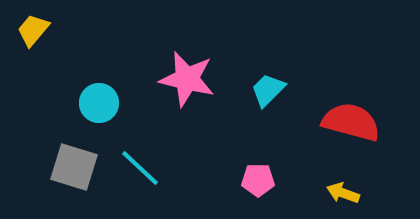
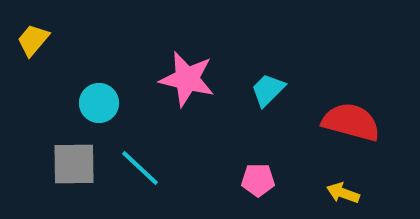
yellow trapezoid: moved 10 px down
gray square: moved 3 px up; rotated 18 degrees counterclockwise
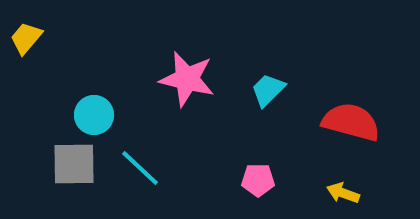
yellow trapezoid: moved 7 px left, 2 px up
cyan circle: moved 5 px left, 12 px down
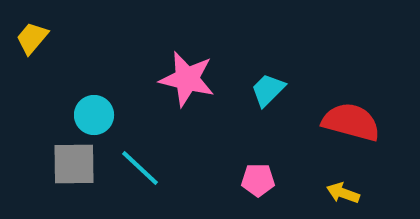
yellow trapezoid: moved 6 px right
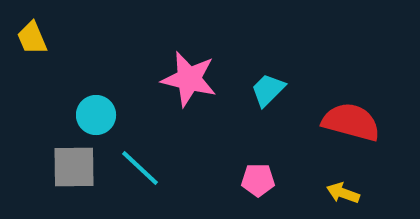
yellow trapezoid: rotated 63 degrees counterclockwise
pink star: moved 2 px right
cyan circle: moved 2 px right
gray square: moved 3 px down
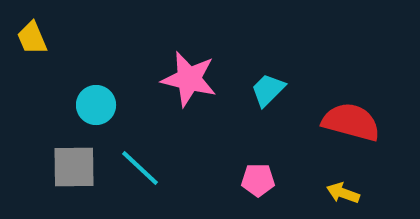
cyan circle: moved 10 px up
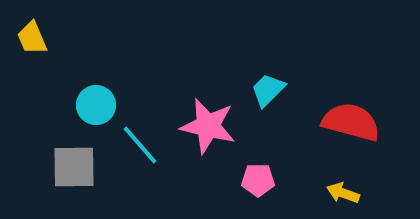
pink star: moved 19 px right, 47 px down
cyan line: moved 23 px up; rotated 6 degrees clockwise
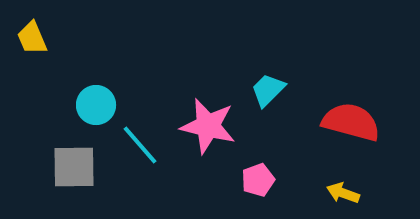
pink pentagon: rotated 20 degrees counterclockwise
